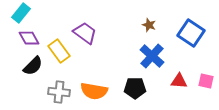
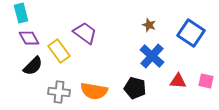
cyan rectangle: rotated 54 degrees counterclockwise
red triangle: moved 1 px left
black pentagon: rotated 15 degrees clockwise
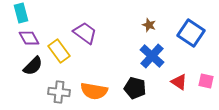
red triangle: moved 1 px right, 1 px down; rotated 30 degrees clockwise
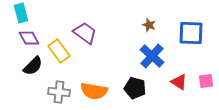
blue square: rotated 32 degrees counterclockwise
pink square: rotated 21 degrees counterclockwise
